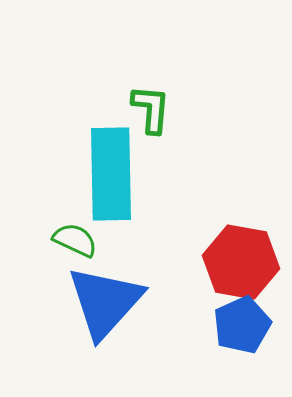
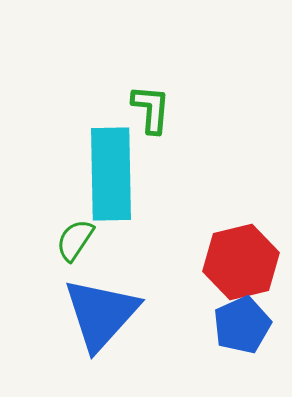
green semicircle: rotated 81 degrees counterclockwise
red hexagon: rotated 24 degrees counterclockwise
blue triangle: moved 4 px left, 12 px down
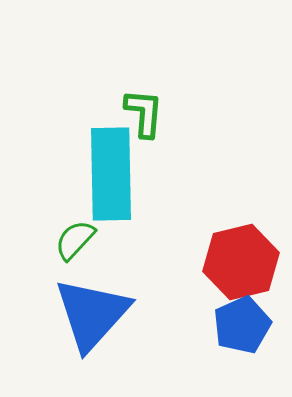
green L-shape: moved 7 px left, 4 px down
green semicircle: rotated 9 degrees clockwise
blue triangle: moved 9 px left
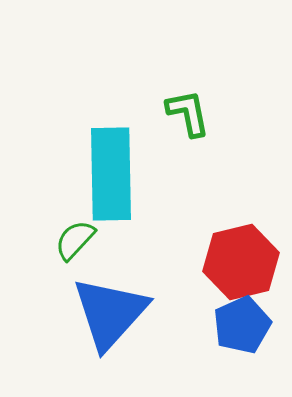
green L-shape: moved 44 px right; rotated 16 degrees counterclockwise
blue triangle: moved 18 px right, 1 px up
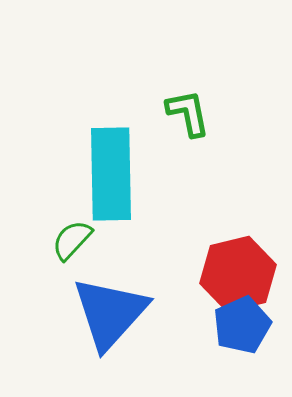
green semicircle: moved 3 px left
red hexagon: moved 3 px left, 12 px down
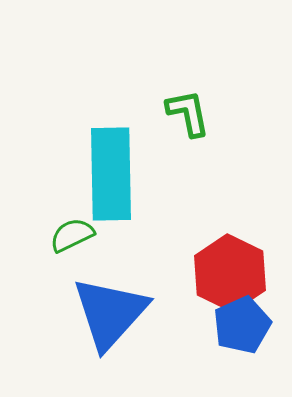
green semicircle: moved 5 px up; rotated 21 degrees clockwise
red hexagon: moved 8 px left, 1 px up; rotated 20 degrees counterclockwise
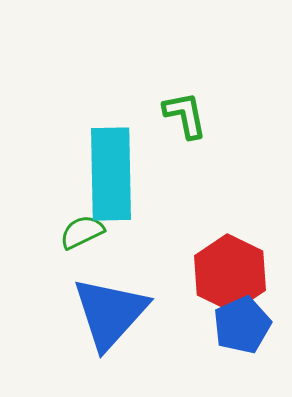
green L-shape: moved 3 px left, 2 px down
green semicircle: moved 10 px right, 3 px up
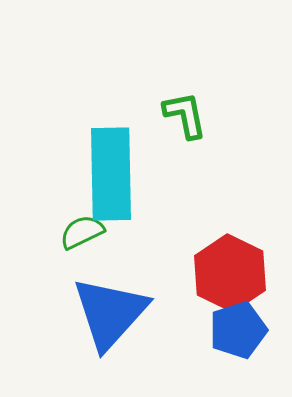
blue pentagon: moved 4 px left, 5 px down; rotated 6 degrees clockwise
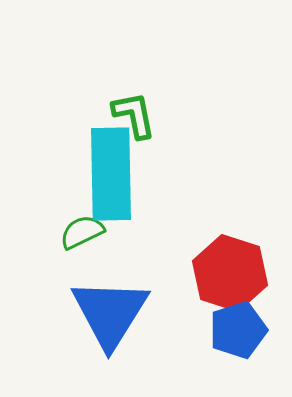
green L-shape: moved 51 px left
red hexagon: rotated 8 degrees counterclockwise
blue triangle: rotated 10 degrees counterclockwise
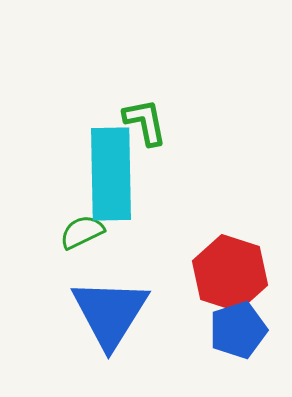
green L-shape: moved 11 px right, 7 px down
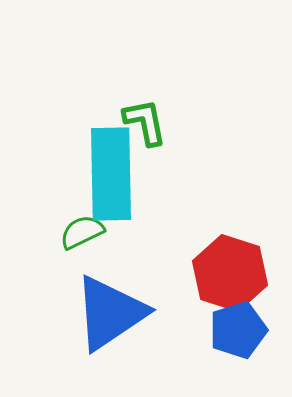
blue triangle: rotated 24 degrees clockwise
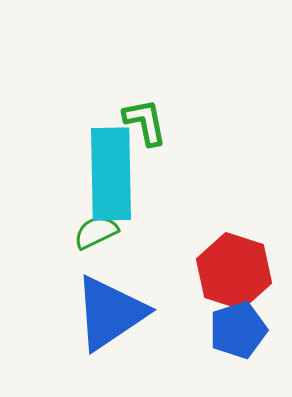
green semicircle: moved 14 px right
red hexagon: moved 4 px right, 2 px up
